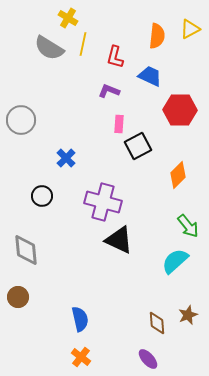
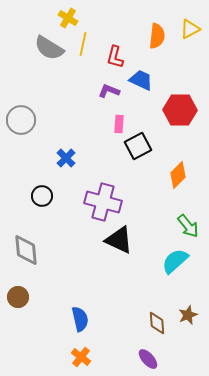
blue trapezoid: moved 9 px left, 4 px down
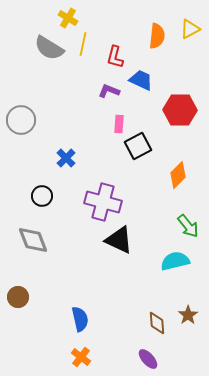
gray diamond: moved 7 px right, 10 px up; rotated 16 degrees counterclockwise
cyan semicircle: rotated 28 degrees clockwise
brown star: rotated 12 degrees counterclockwise
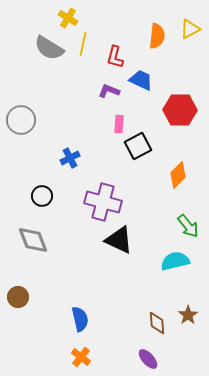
blue cross: moved 4 px right; rotated 18 degrees clockwise
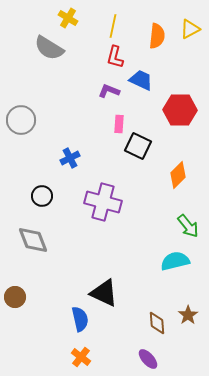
yellow line: moved 30 px right, 18 px up
black square: rotated 36 degrees counterclockwise
black triangle: moved 15 px left, 53 px down
brown circle: moved 3 px left
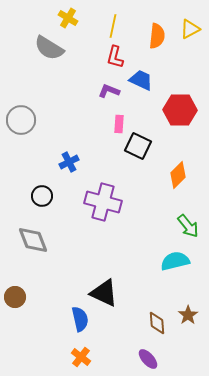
blue cross: moved 1 px left, 4 px down
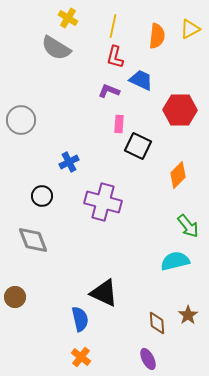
gray semicircle: moved 7 px right
purple ellipse: rotated 15 degrees clockwise
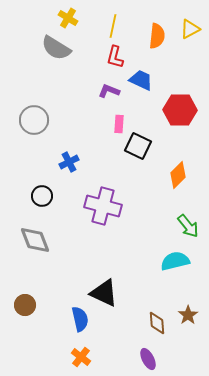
gray circle: moved 13 px right
purple cross: moved 4 px down
gray diamond: moved 2 px right
brown circle: moved 10 px right, 8 px down
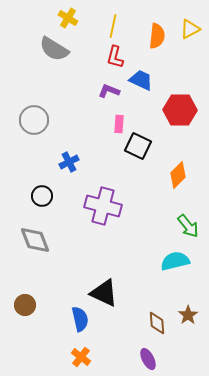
gray semicircle: moved 2 px left, 1 px down
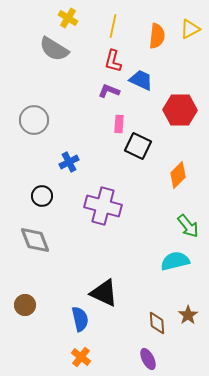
red L-shape: moved 2 px left, 4 px down
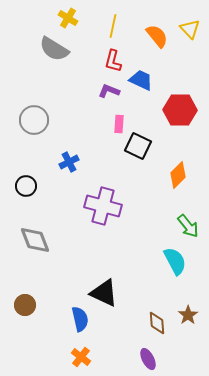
yellow triangle: rotated 45 degrees counterclockwise
orange semicircle: rotated 45 degrees counterclockwise
black circle: moved 16 px left, 10 px up
cyan semicircle: rotated 76 degrees clockwise
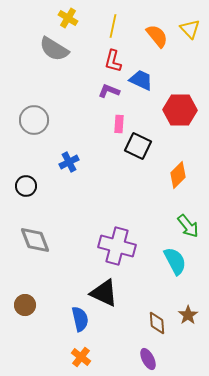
purple cross: moved 14 px right, 40 px down
